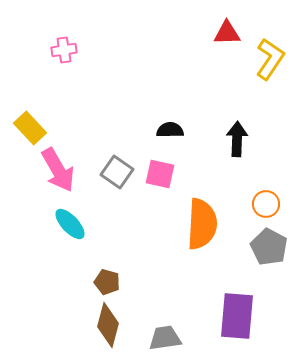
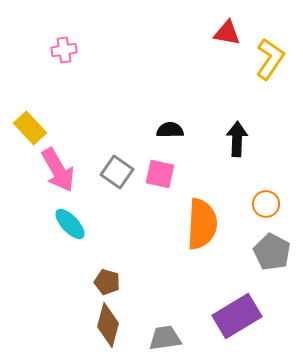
red triangle: rotated 12 degrees clockwise
gray pentagon: moved 3 px right, 5 px down
purple rectangle: rotated 54 degrees clockwise
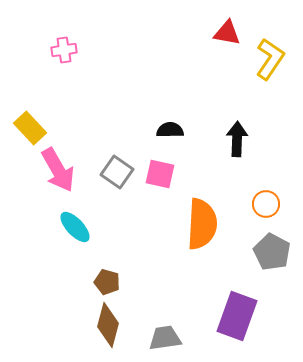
cyan ellipse: moved 5 px right, 3 px down
purple rectangle: rotated 39 degrees counterclockwise
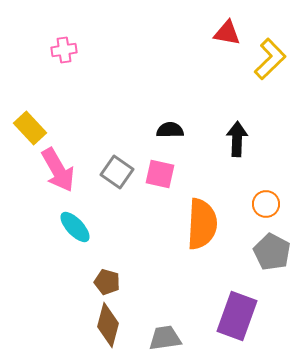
yellow L-shape: rotated 12 degrees clockwise
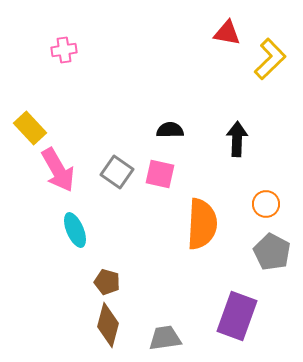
cyan ellipse: moved 3 px down; rotated 20 degrees clockwise
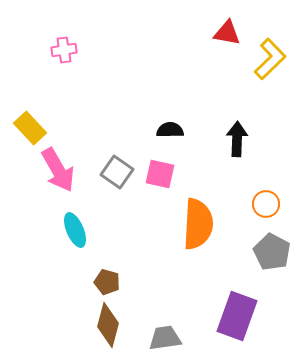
orange semicircle: moved 4 px left
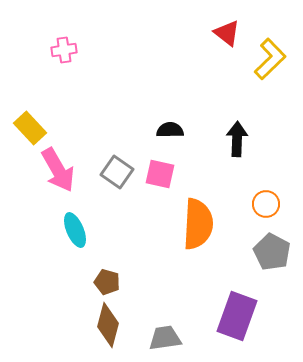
red triangle: rotated 28 degrees clockwise
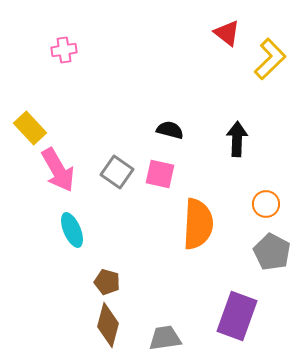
black semicircle: rotated 16 degrees clockwise
cyan ellipse: moved 3 px left
